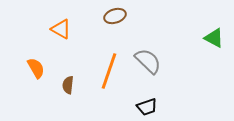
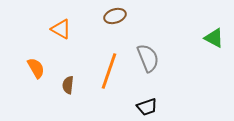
gray semicircle: moved 3 px up; rotated 24 degrees clockwise
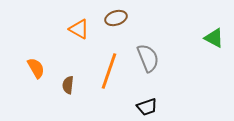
brown ellipse: moved 1 px right, 2 px down
orange triangle: moved 18 px right
